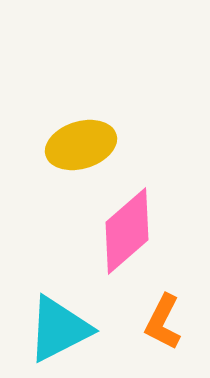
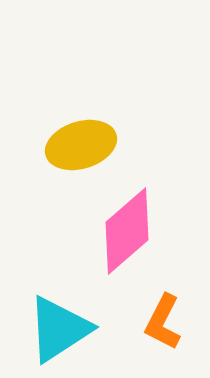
cyan triangle: rotated 6 degrees counterclockwise
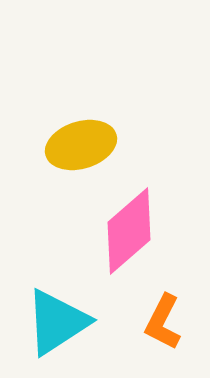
pink diamond: moved 2 px right
cyan triangle: moved 2 px left, 7 px up
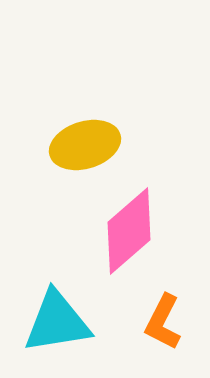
yellow ellipse: moved 4 px right
cyan triangle: rotated 24 degrees clockwise
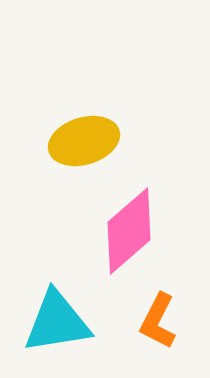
yellow ellipse: moved 1 px left, 4 px up
orange L-shape: moved 5 px left, 1 px up
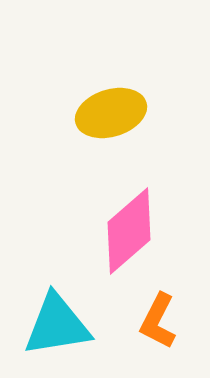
yellow ellipse: moved 27 px right, 28 px up
cyan triangle: moved 3 px down
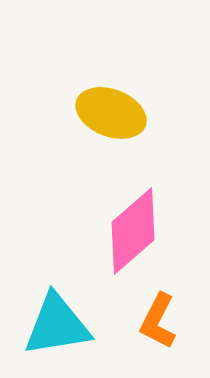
yellow ellipse: rotated 38 degrees clockwise
pink diamond: moved 4 px right
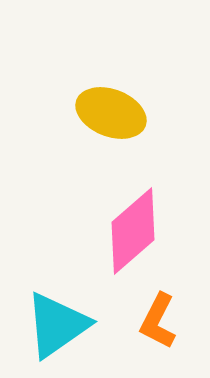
cyan triangle: rotated 26 degrees counterclockwise
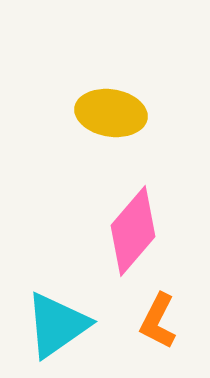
yellow ellipse: rotated 12 degrees counterclockwise
pink diamond: rotated 8 degrees counterclockwise
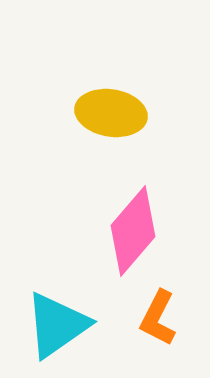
orange L-shape: moved 3 px up
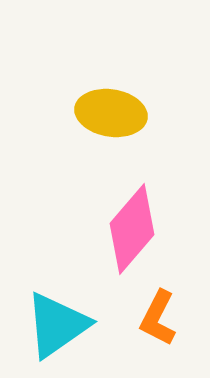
pink diamond: moved 1 px left, 2 px up
